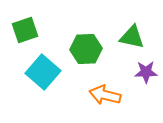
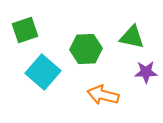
orange arrow: moved 2 px left
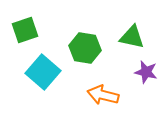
green hexagon: moved 1 px left, 1 px up; rotated 12 degrees clockwise
purple star: rotated 15 degrees clockwise
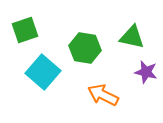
orange arrow: rotated 12 degrees clockwise
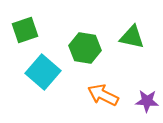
purple star: moved 1 px right, 29 px down; rotated 10 degrees counterclockwise
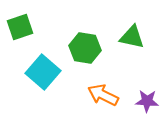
green square: moved 5 px left, 3 px up
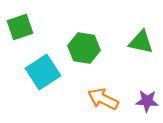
green triangle: moved 9 px right, 5 px down
green hexagon: moved 1 px left
cyan square: rotated 16 degrees clockwise
orange arrow: moved 4 px down
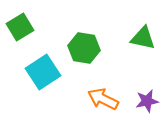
green square: rotated 12 degrees counterclockwise
green triangle: moved 2 px right, 4 px up
purple star: rotated 15 degrees counterclockwise
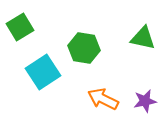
purple star: moved 2 px left
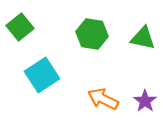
green square: rotated 8 degrees counterclockwise
green hexagon: moved 8 px right, 14 px up
cyan square: moved 1 px left, 3 px down
purple star: rotated 25 degrees counterclockwise
